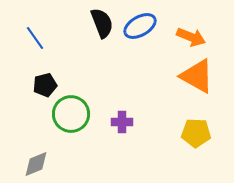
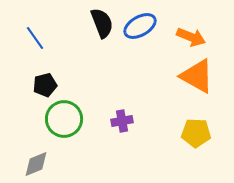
green circle: moved 7 px left, 5 px down
purple cross: moved 1 px up; rotated 10 degrees counterclockwise
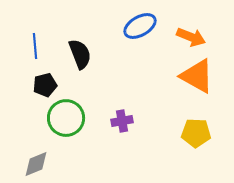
black semicircle: moved 22 px left, 31 px down
blue line: moved 8 px down; rotated 30 degrees clockwise
green circle: moved 2 px right, 1 px up
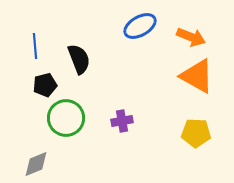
black semicircle: moved 1 px left, 5 px down
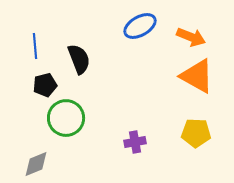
purple cross: moved 13 px right, 21 px down
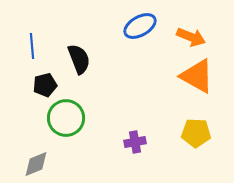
blue line: moved 3 px left
